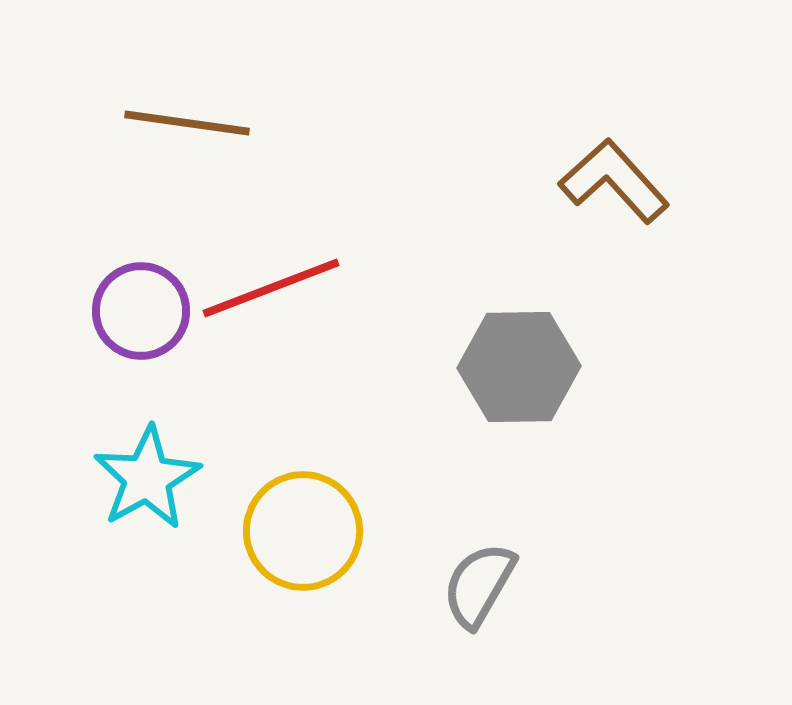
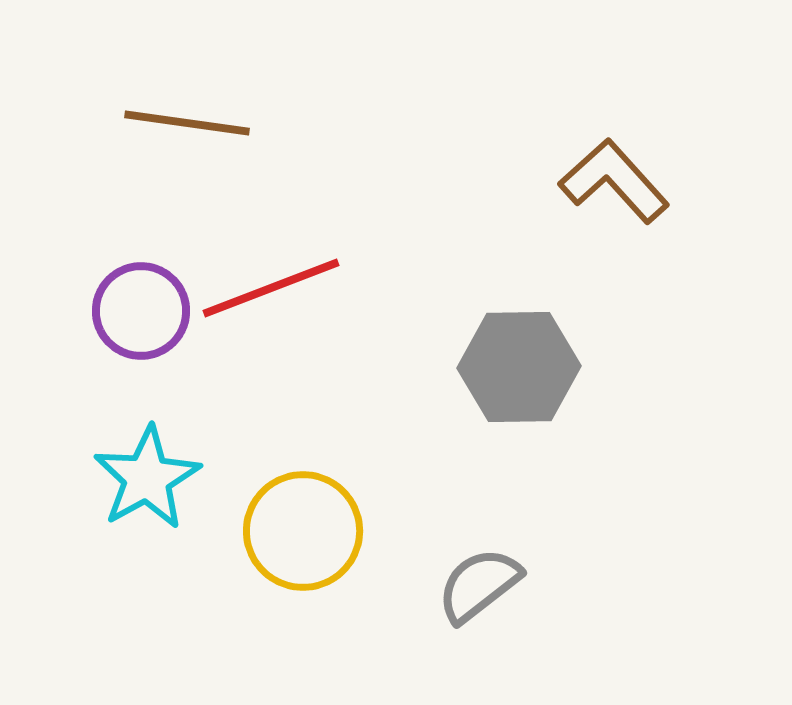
gray semicircle: rotated 22 degrees clockwise
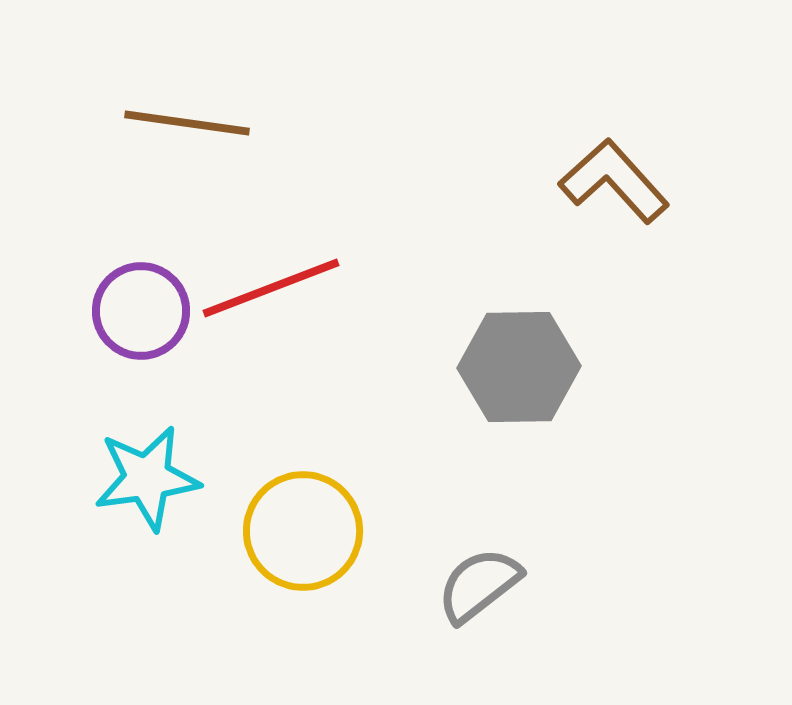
cyan star: rotated 21 degrees clockwise
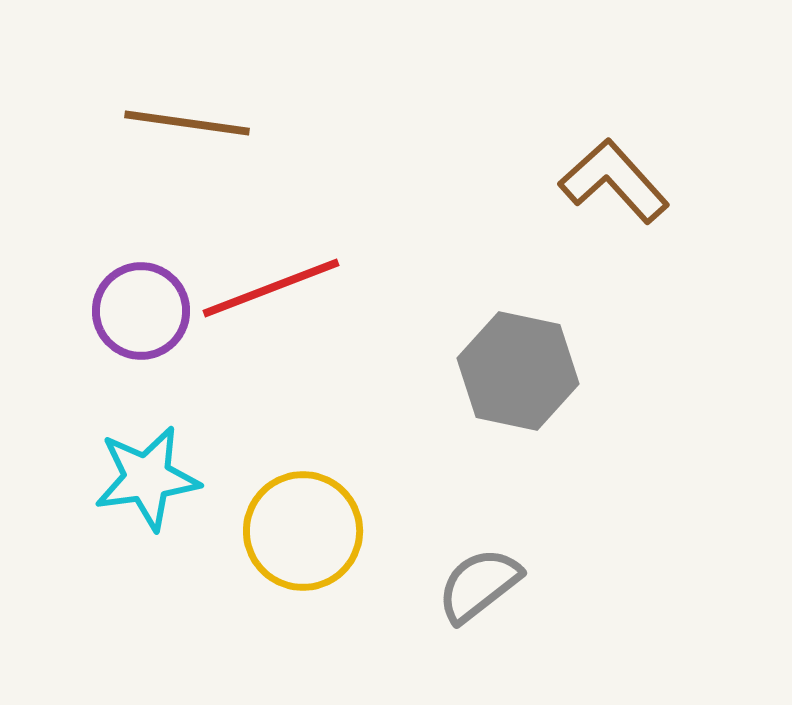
gray hexagon: moved 1 px left, 4 px down; rotated 13 degrees clockwise
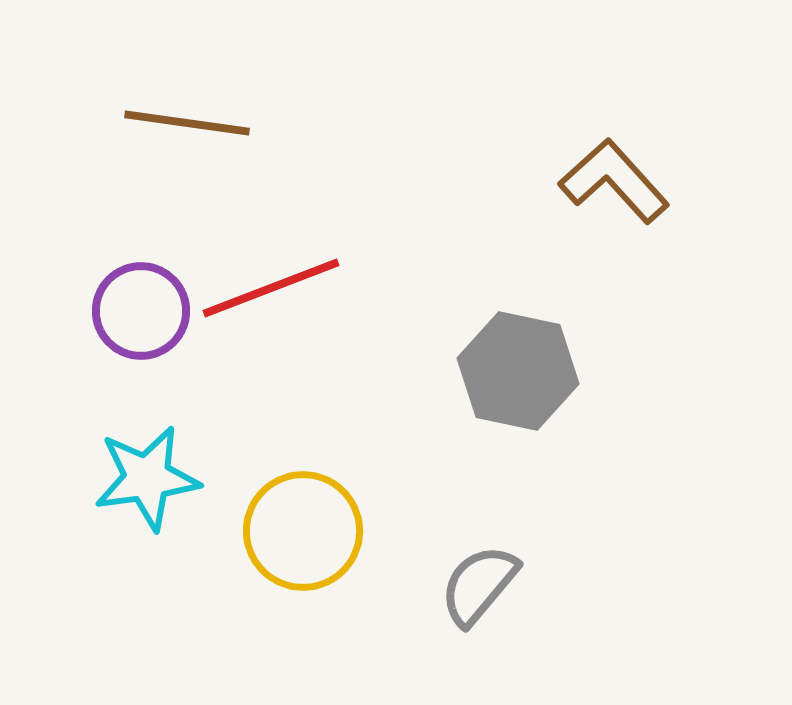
gray semicircle: rotated 12 degrees counterclockwise
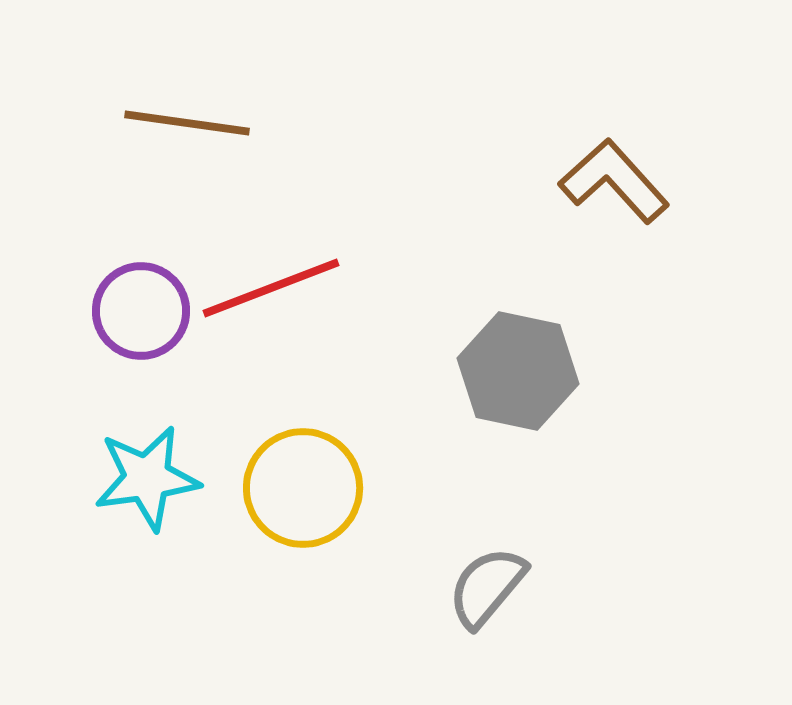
yellow circle: moved 43 px up
gray semicircle: moved 8 px right, 2 px down
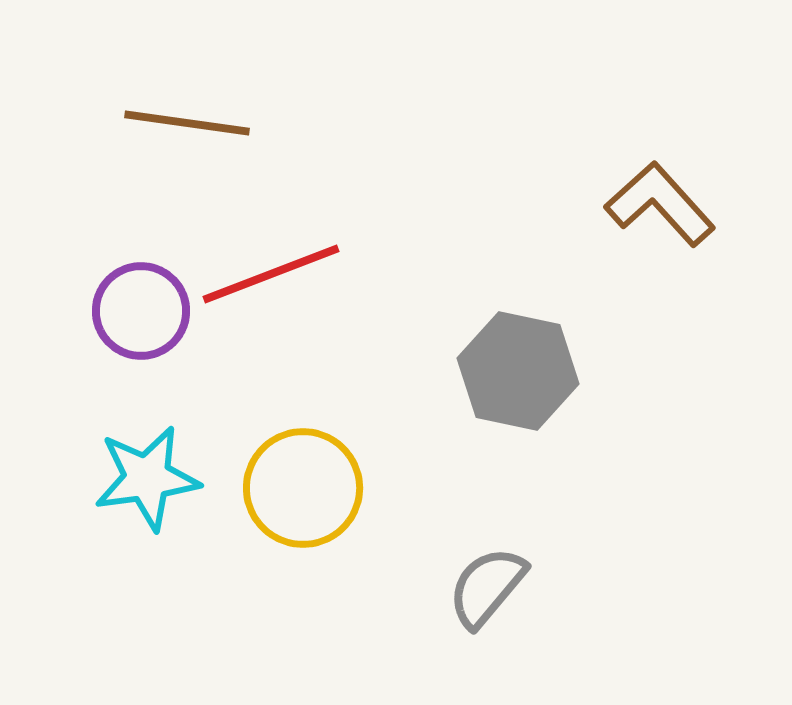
brown L-shape: moved 46 px right, 23 px down
red line: moved 14 px up
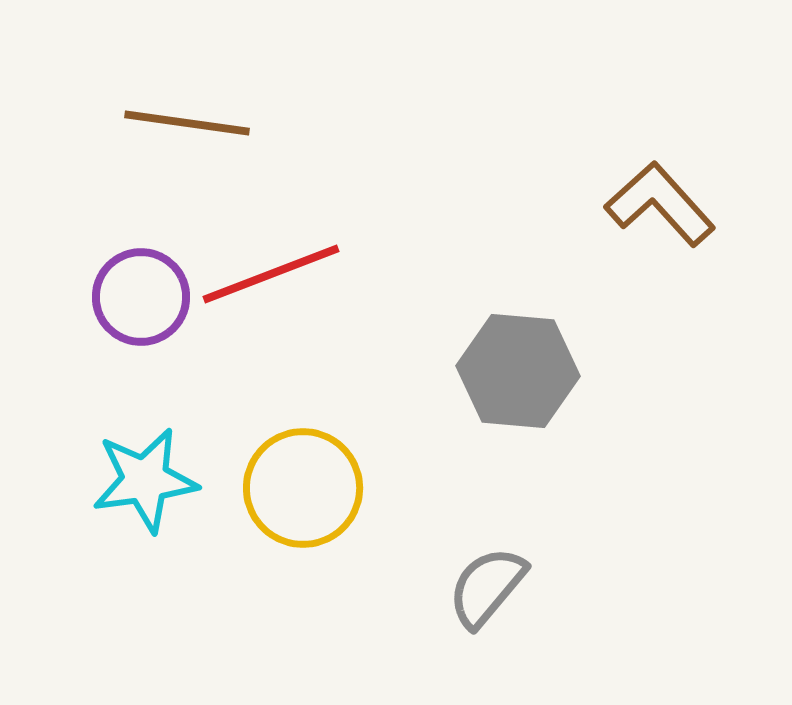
purple circle: moved 14 px up
gray hexagon: rotated 7 degrees counterclockwise
cyan star: moved 2 px left, 2 px down
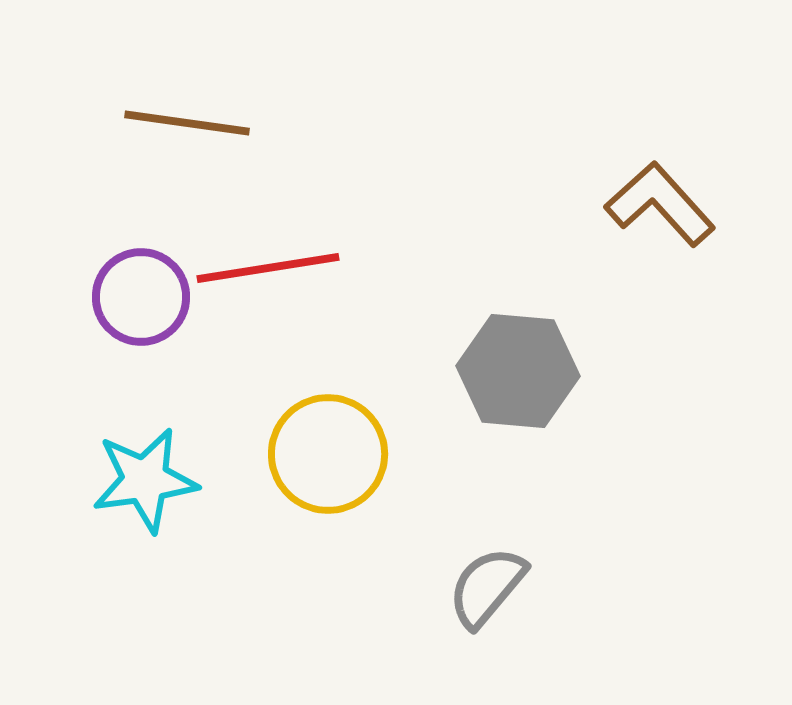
red line: moved 3 px left, 6 px up; rotated 12 degrees clockwise
yellow circle: moved 25 px right, 34 px up
